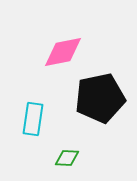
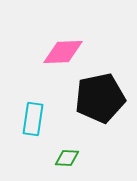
pink diamond: rotated 9 degrees clockwise
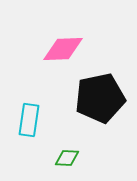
pink diamond: moved 3 px up
cyan rectangle: moved 4 px left, 1 px down
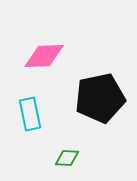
pink diamond: moved 19 px left, 7 px down
cyan rectangle: moved 1 px right, 6 px up; rotated 20 degrees counterclockwise
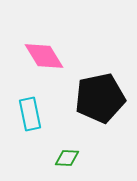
pink diamond: rotated 60 degrees clockwise
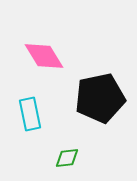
green diamond: rotated 10 degrees counterclockwise
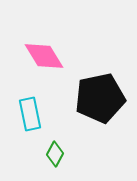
green diamond: moved 12 px left, 4 px up; rotated 55 degrees counterclockwise
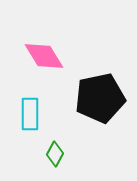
cyan rectangle: rotated 12 degrees clockwise
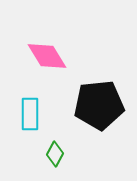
pink diamond: moved 3 px right
black pentagon: moved 1 px left, 7 px down; rotated 6 degrees clockwise
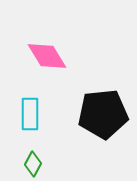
black pentagon: moved 4 px right, 9 px down
green diamond: moved 22 px left, 10 px down
